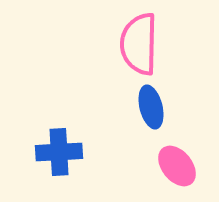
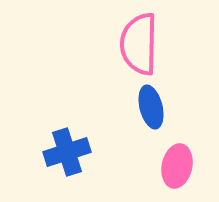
blue cross: moved 8 px right; rotated 15 degrees counterclockwise
pink ellipse: rotated 51 degrees clockwise
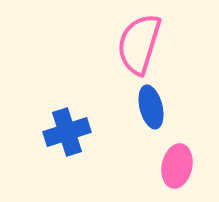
pink semicircle: rotated 16 degrees clockwise
blue cross: moved 20 px up
